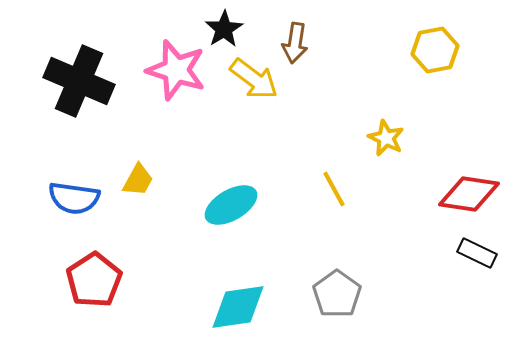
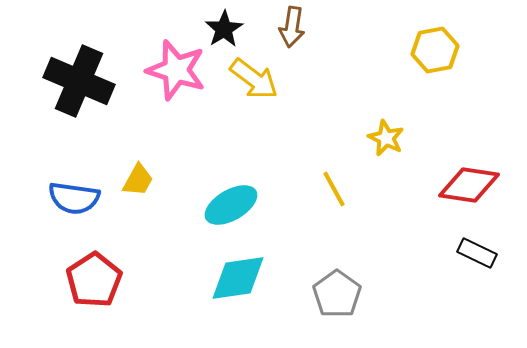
brown arrow: moved 3 px left, 16 px up
red diamond: moved 9 px up
cyan diamond: moved 29 px up
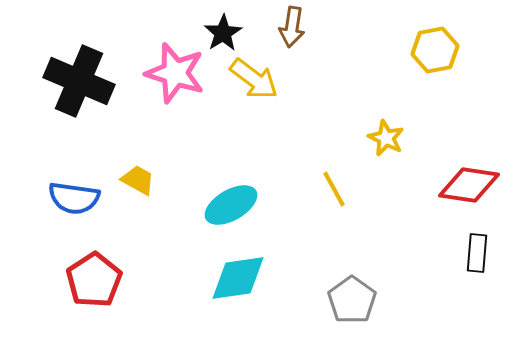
black star: moved 1 px left, 4 px down
pink star: moved 1 px left, 3 px down
yellow trapezoid: rotated 90 degrees counterclockwise
black rectangle: rotated 69 degrees clockwise
gray pentagon: moved 15 px right, 6 px down
